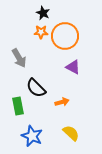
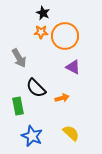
orange arrow: moved 4 px up
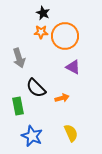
gray arrow: rotated 12 degrees clockwise
yellow semicircle: rotated 24 degrees clockwise
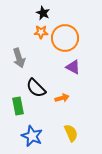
orange circle: moved 2 px down
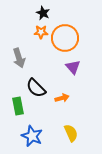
purple triangle: rotated 21 degrees clockwise
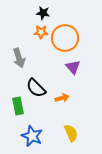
black star: rotated 16 degrees counterclockwise
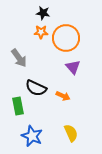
orange circle: moved 1 px right
gray arrow: rotated 18 degrees counterclockwise
black semicircle: rotated 20 degrees counterclockwise
orange arrow: moved 1 px right, 2 px up; rotated 40 degrees clockwise
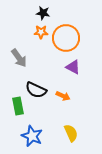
purple triangle: rotated 21 degrees counterclockwise
black semicircle: moved 2 px down
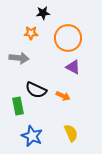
black star: rotated 16 degrees counterclockwise
orange star: moved 10 px left, 1 px down
orange circle: moved 2 px right
gray arrow: rotated 48 degrees counterclockwise
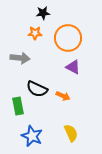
orange star: moved 4 px right
gray arrow: moved 1 px right
black semicircle: moved 1 px right, 1 px up
